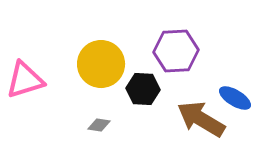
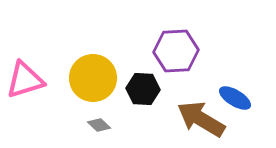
yellow circle: moved 8 px left, 14 px down
gray diamond: rotated 35 degrees clockwise
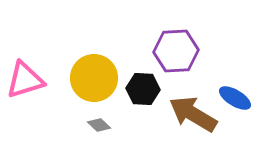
yellow circle: moved 1 px right
brown arrow: moved 8 px left, 5 px up
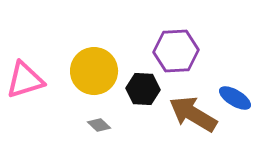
yellow circle: moved 7 px up
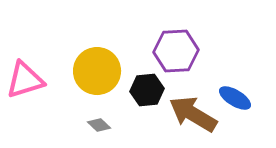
yellow circle: moved 3 px right
black hexagon: moved 4 px right, 1 px down; rotated 8 degrees counterclockwise
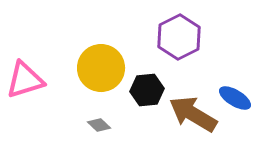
purple hexagon: moved 3 px right, 14 px up; rotated 24 degrees counterclockwise
yellow circle: moved 4 px right, 3 px up
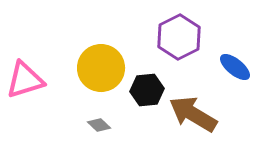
blue ellipse: moved 31 px up; rotated 8 degrees clockwise
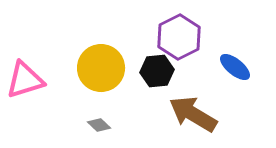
black hexagon: moved 10 px right, 19 px up
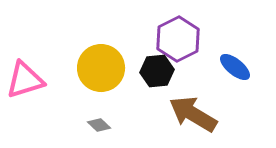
purple hexagon: moved 1 px left, 2 px down
